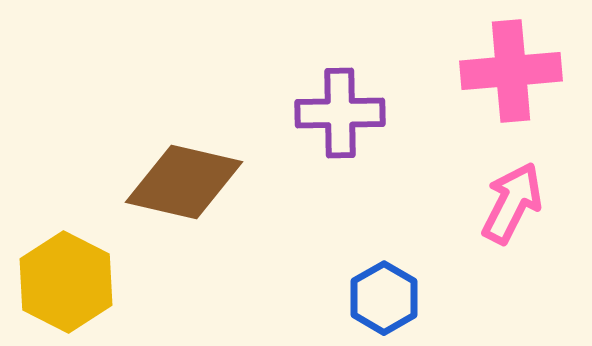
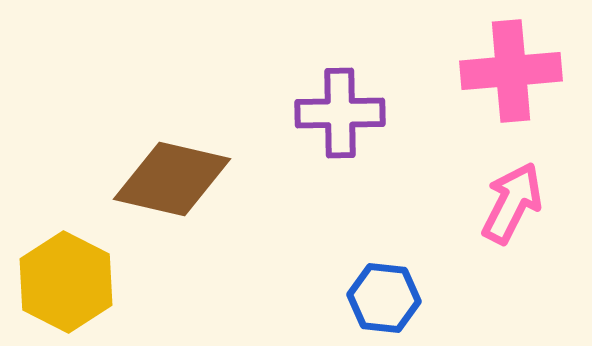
brown diamond: moved 12 px left, 3 px up
blue hexagon: rotated 24 degrees counterclockwise
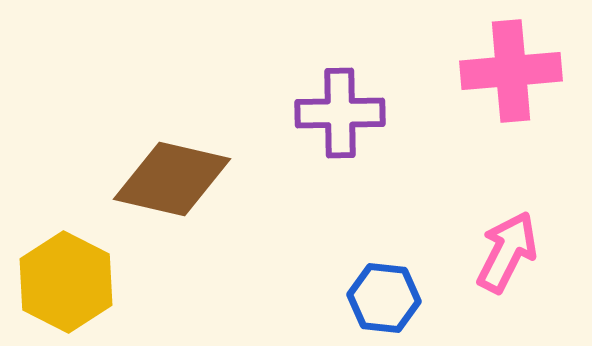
pink arrow: moved 5 px left, 49 px down
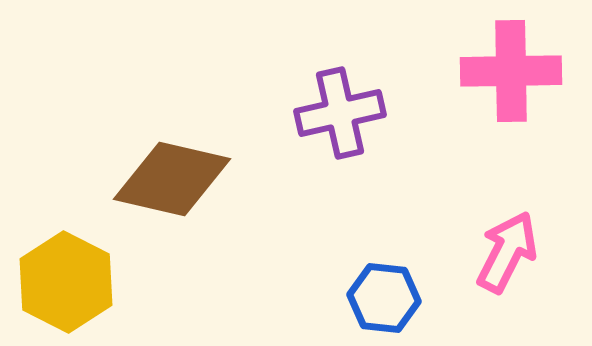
pink cross: rotated 4 degrees clockwise
purple cross: rotated 12 degrees counterclockwise
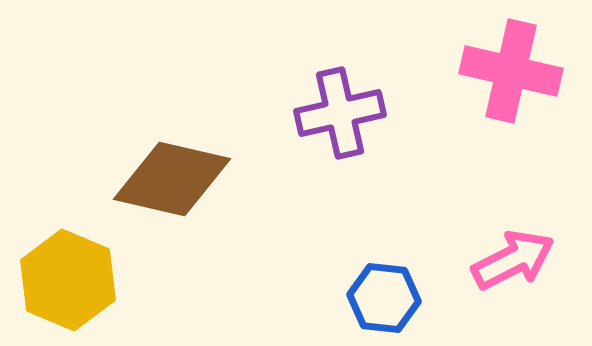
pink cross: rotated 14 degrees clockwise
pink arrow: moved 6 px right, 8 px down; rotated 36 degrees clockwise
yellow hexagon: moved 2 px right, 2 px up; rotated 4 degrees counterclockwise
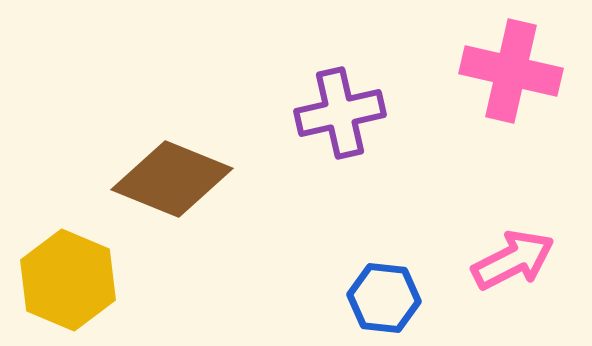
brown diamond: rotated 9 degrees clockwise
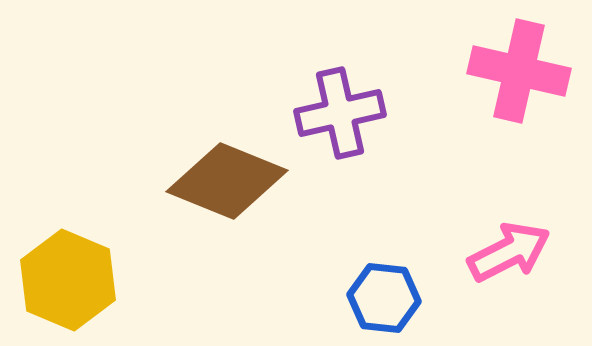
pink cross: moved 8 px right
brown diamond: moved 55 px right, 2 px down
pink arrow: moved 4 px left, 8 px up
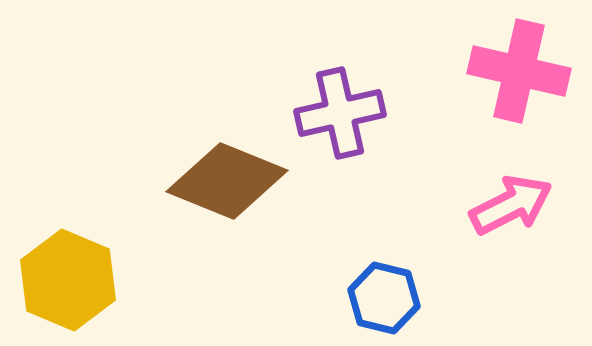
pink arrow: moved 2 px right, 47 px up
blue hexagon: rotated 8 degrees clockwise
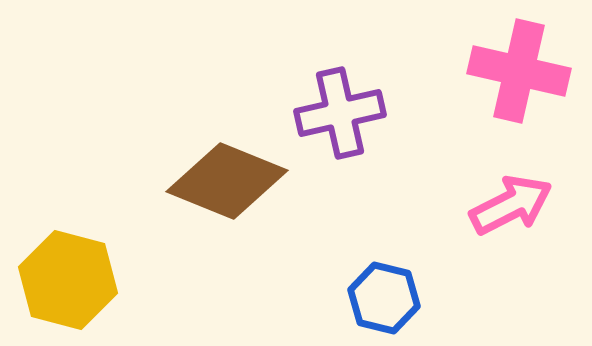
yellow hexagon: rotated 8 degrees counterclockwise
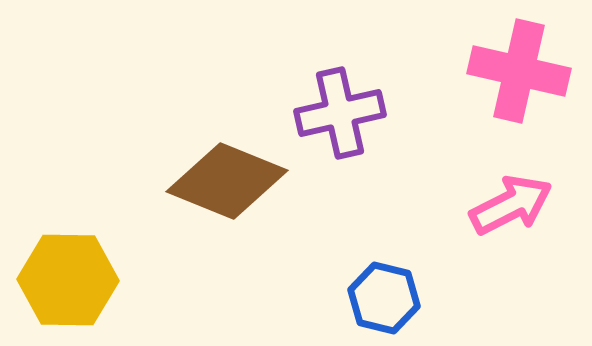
yellow hexagon: rotated 14 degrees counterclockwise
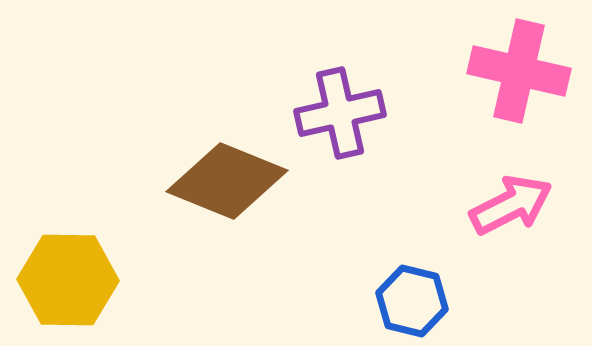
blue hexagon: moved 28 px right, 3 px down
